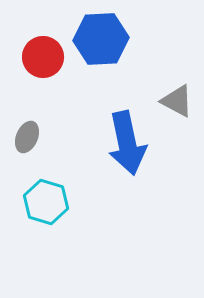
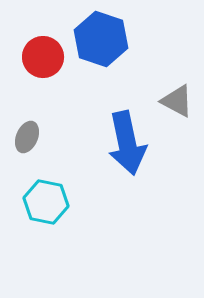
blue hexagon: rotated 22 degrees clockwise
cyan hexagon: rotated 6 degrees counterclockwise
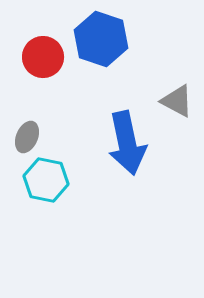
cyan hexagon: moved 22 px up
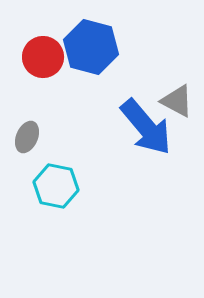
blue hexagon: moved 10 px left, 8 px down; rotated 4 degrees counterclockwise
blue arrow: moved 19 px right, 16 px up; rotated 28 degrees counterclockwise
cyan hexagon: moved 10 px right, 6 px down
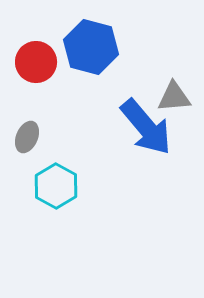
red circle: moved 7 px left, 5 px down
gray triangle: moved 3 px left, 4 px up; rotated 33 degrees counterclockwise
cyan hexagon: rotated 18 degrees clockwise
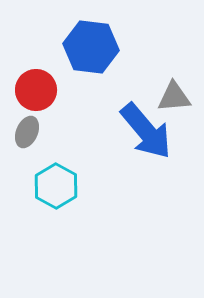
blue hexagon: rotated 8 degrees counterclockwise
red circle: moved 28 px down
blue arrow: moved 4 px down
gray ellipse: moved 5 px up
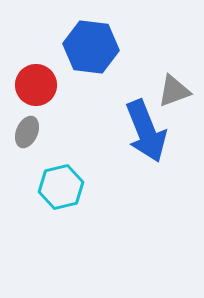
red circle: moved 5 px up
gray triangle: moved 6 px up; rotated 15 degrees counterclockwise
blue arrow: rotated 18 degrees clockwise
cyan hexagon: moved 5 px right, 1 px down; rotated 18 degrees clockwise
